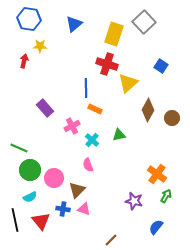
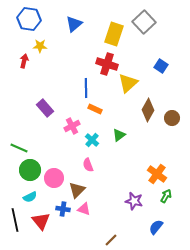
green triangle: rotated 24 degrees counterclockwise
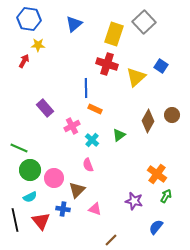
yellow star: moved 2 px left, 1 px up
red arrow: rotated 16 degrees clockwise
yellow triangle: moved 8 px right, 6 px up
brown diamond: moved 11 px down
brown circle: moved 3 px up
pink triangle: moved 11 px right
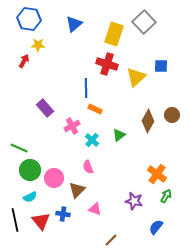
blue square: rotated 32 degrees counterclockwise
pink semicircle: moved 2 px down
blue cross: moved 5 px down
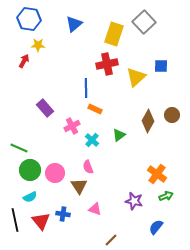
red cross: rotated 30 degrees counterclockwise
pink circle: moved 1 px right, 5 px up
brown triangle: moved 2 px right, 4 px up; rotated 18 degrees counterclockwise
green arrow: rotated 40 degrees clockwise
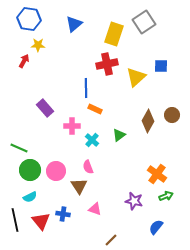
gray square: rotated 10 degrees clockwise
pink cross: rotated 28 degrees clockwise
pink circle: moved 1 px right, 2 px up
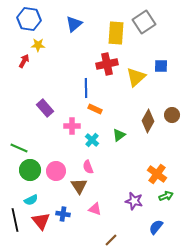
yellow rectangle: moved 2 px right, 1 px up; rotated 15 degrees counterclockwise
cyan semicircle: moved 1 px right, 3 px down
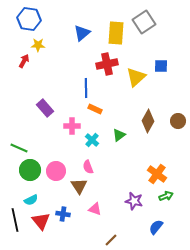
blue triangle: moved 8 px right, 9 px down
brown circle: moved 6 px right, 6 px down
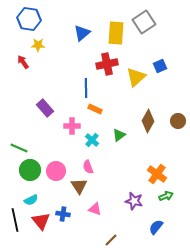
red arrow: moved 1 px left, 1 px down; rotated 64 degrees counterclockwise
blue square: moved 1 px left; rotated 24 degrees counterclockwise
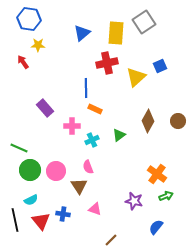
red cross: moved 1 px up
cyan cross: rotated 24 degrees clockwise
